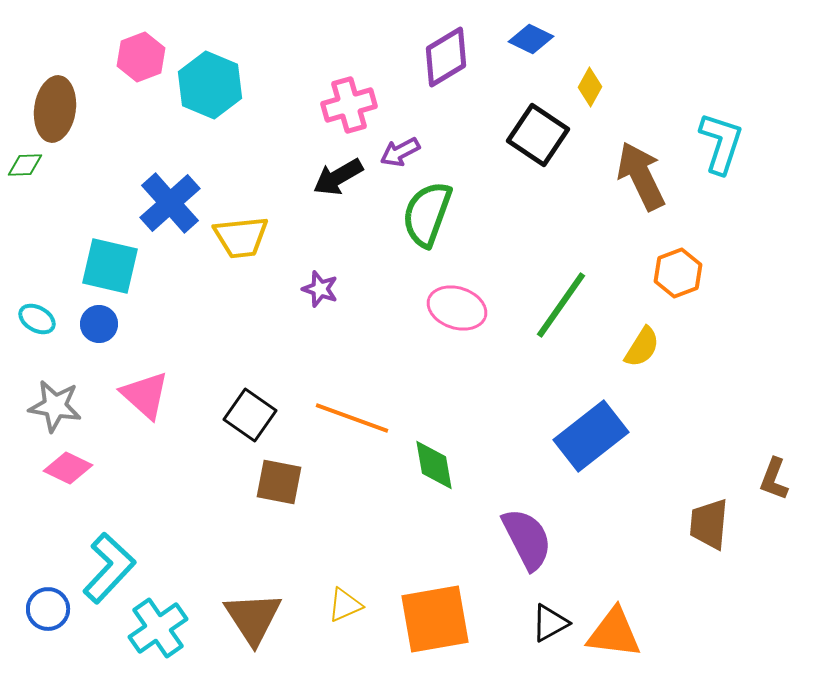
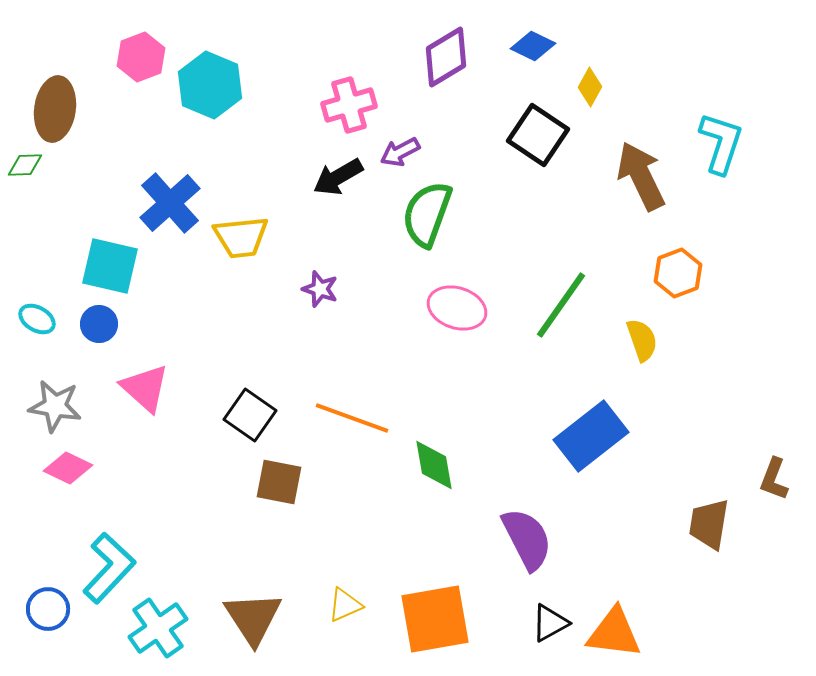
blue diamond at (531, 39): moved 2 px right, 7 px down
yellow semicircle at (642, 347): moved 7 px up; rotated 51 degrees counterclockwise
pink triangle at (145, 395): moved 7 px up
brown trapezoid at (709, 524): rotated 4 degrees clockwise
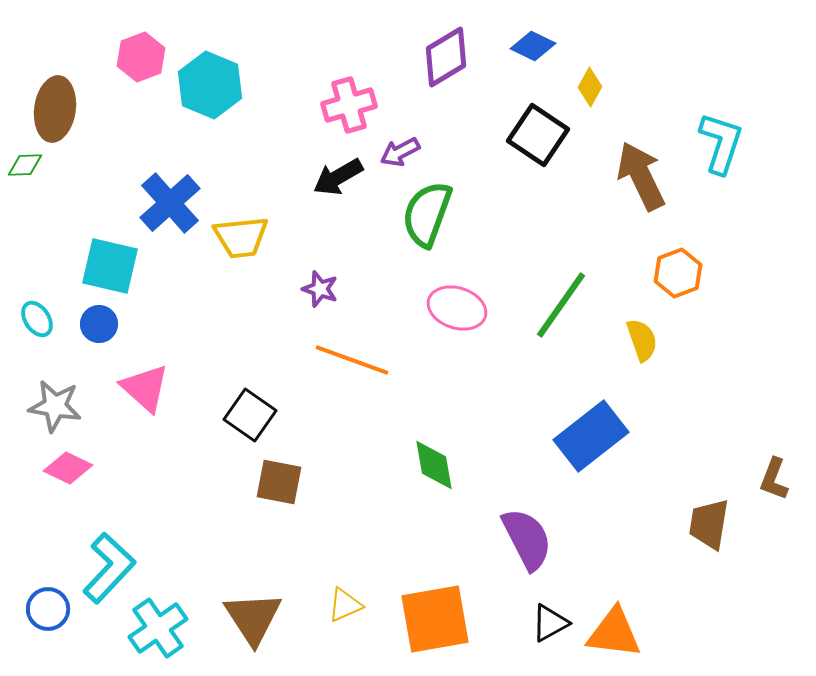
cyan ellipse at (37, 319): rotated 27 degrees clockwise
orange line at (352, 418): moved 58 px up
